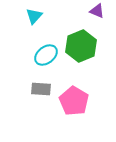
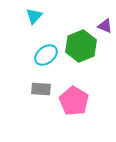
purple triangle: moved 8 px right, 15 px down
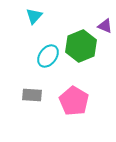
cyan ellipse: moved 2 px right, 1 px down; rotated 15 degrees counterclockwise
gray rectangle: moved 9 px left, 6 px down
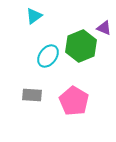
cyan triangle: rotated 12 degrees clockwise
purple triangle: moved 1 px left, 2 px down
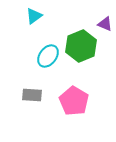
purple triangle: moved 1 px right, 4 px up
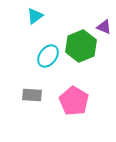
cyan triangle: moved 1 px right
purple triangle: moved 1 px left, 3 px down
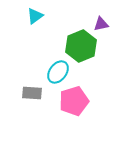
purple triangle: moved 3 px left, 3 px up; rotated 35 degrees counterclockwise
cyan ellipse: moved 10 px right, 16 px down
gray rectangle: moved 2 px up
pink pentagon: rotated 24 degrees clockwise
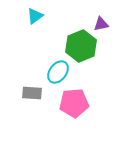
pink pentagon: moved 2 px down; rotated 12 degrees clockwise
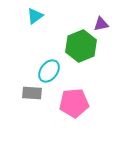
cyan ellipse: moved 9 px left, 1 px up
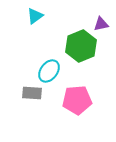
pink pentagon: moved 3 px right, 3 px up
